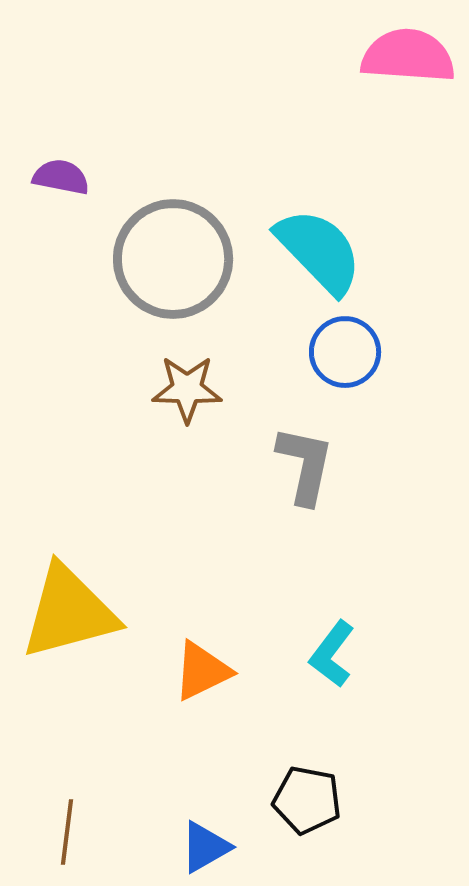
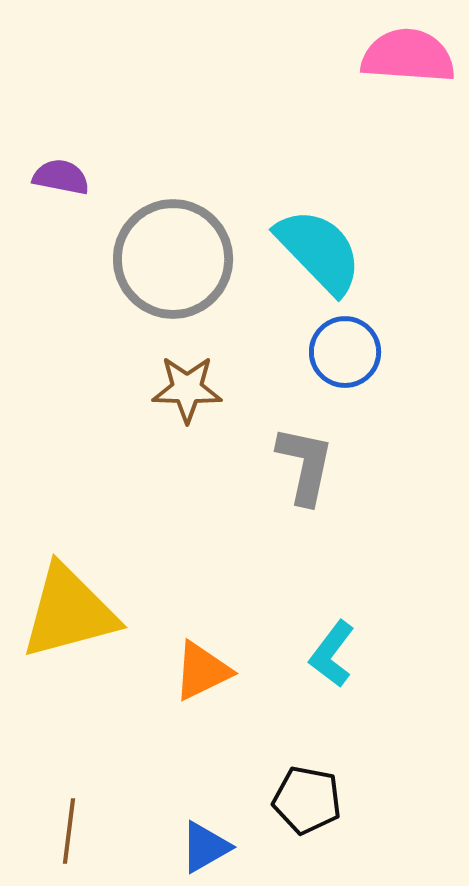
brown line: moved 2 px right, 1 px up
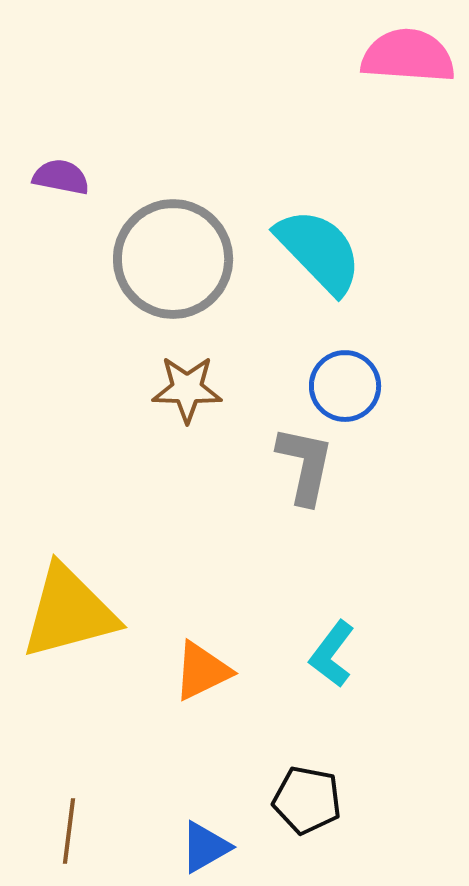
blue circle: moved 34 px down
